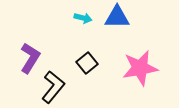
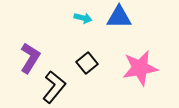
blue triangle: moved 2 px right
black L-shape: moved 1 px right
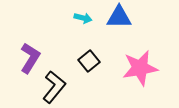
black square: moved 2 px right, 2 px up
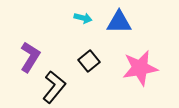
blue triangle: moved 5 px down
purple L-shape: moved 1 px up
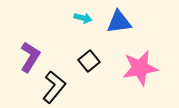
blue triangle: rotated 8 degrees counterclockwise
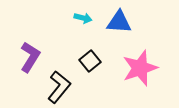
blue triangle: rotated 12 degrees clockwise
black square: moved 1 px right
pink star: rotated 9 degrees counterclockwise
black L-shape: moved 5 px right
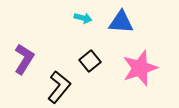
blue triangle: moved 2 px right
purple L-shape: moved 6 px left, 2 px down
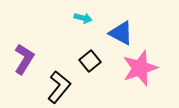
blue triangle: moved 11 px down; rotated 24 degrees clockwise
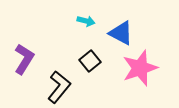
cyan arrow: moved 3 px right, 3 px down
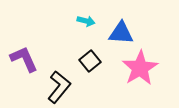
blue triangle: rotated 24 degrees counterclockwise
purple L-shape: rotated 56 degrees counterclockwise
pink star: rotated 12 degrees counterclockwise
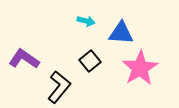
purple L-shape: rotated 32 degrees counterclockwise
